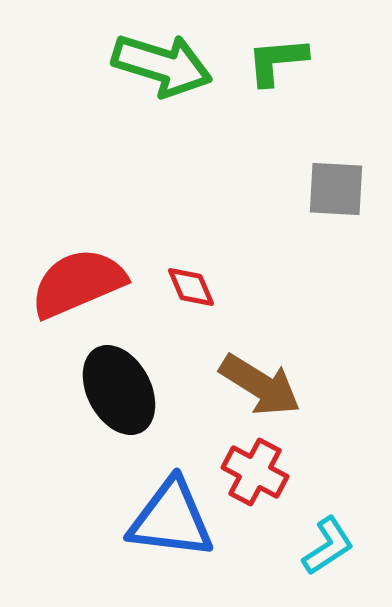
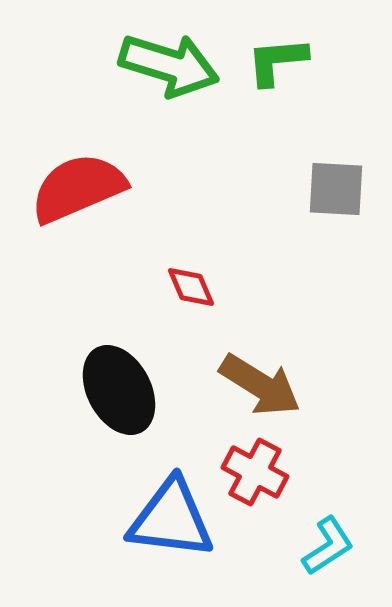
green arrow: moved 7 px right
red semicircle: moved 95 px up
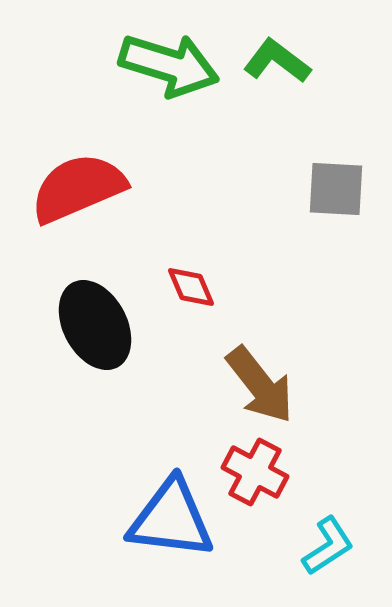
green L-shape: rotated 42 degrees clockwise
brown arrow: rotated 20 degrees clockwise
black ellipse: moved 24 px left, 65 px up
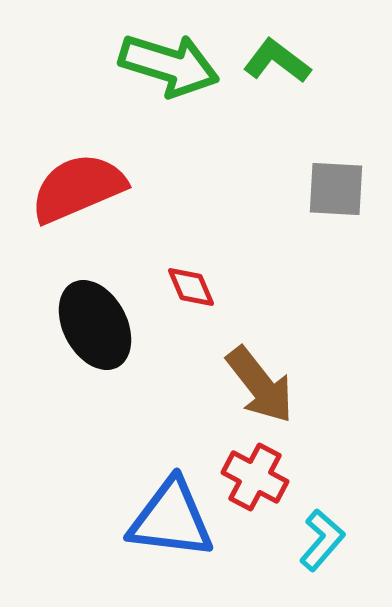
red cross: moved 5 px down
cyan L-shape: moved 6 px left, 6 px up; rotated 16 degrees counterclockwise
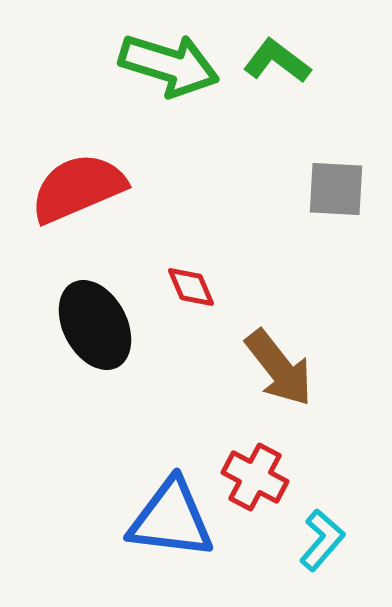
brown arrow: moved 19 px right, 17 px up
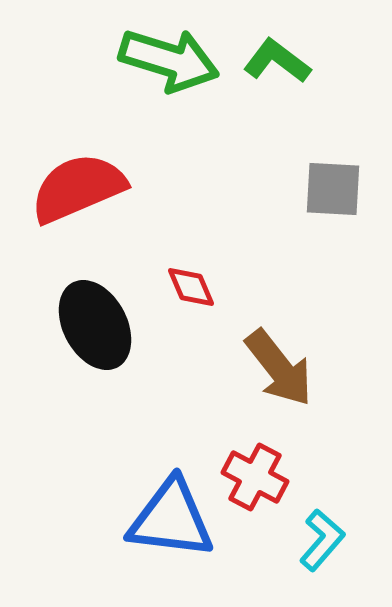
green arrow: moved 5 px up
gray square: moved 3 px left
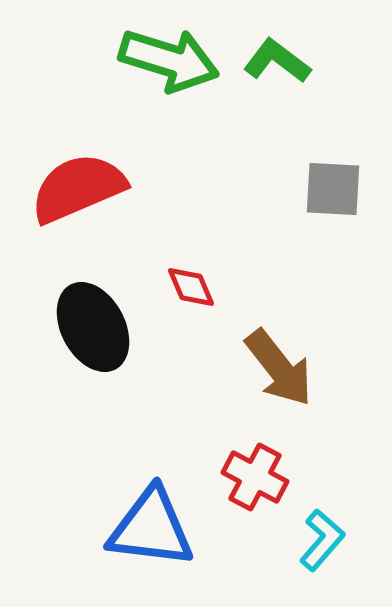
black ellipse: moved 2 px left, 2 px down
blue triangle: moved 20 px left, 9 px down
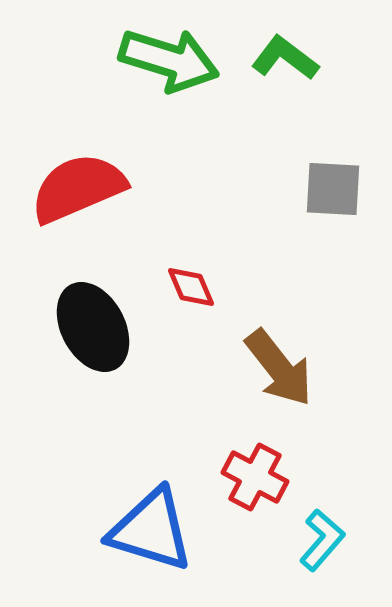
green L-shape: moved 8 px right, 3 px up
blue triangle: moved 2 px down; rotated 10 degrees clockwise
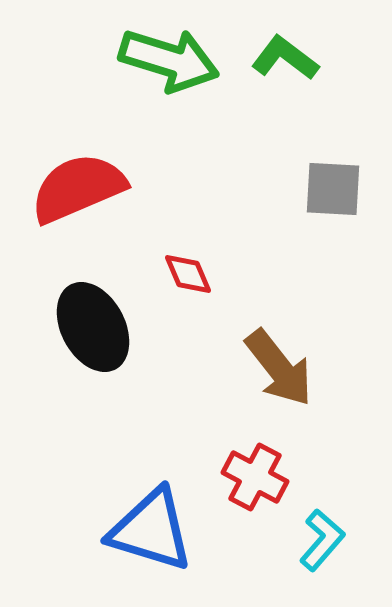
red diamond: moved 3 px left, 13 px up
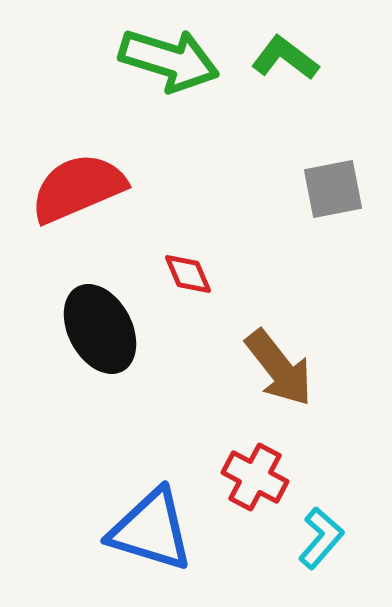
gray square: rotated 14 degrees counterclockwise
black ellipse: moved 7 px right, 2 px down
cyan L-shape: moved 1 px left, 2 px up
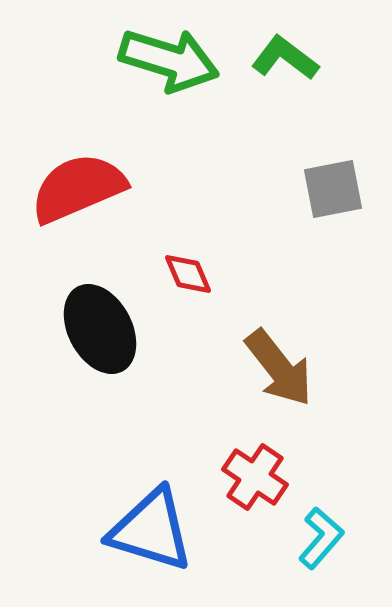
red cross: rotated 6 degrees clockwise
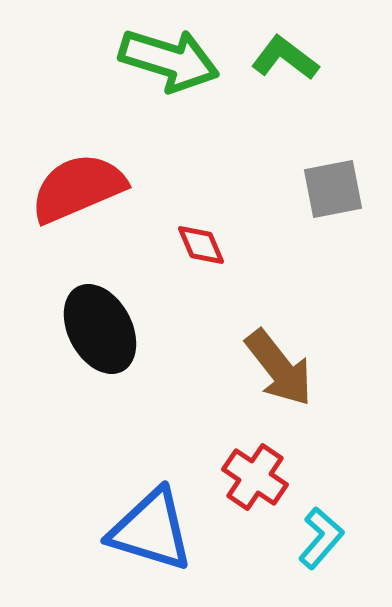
red diamond: moved 13 px right, 29 px up
